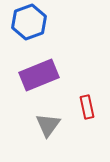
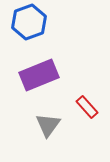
red rectangle: rotated 30 degrees counterclockwise
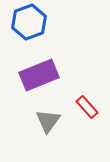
gray triangle: moved 4 px up
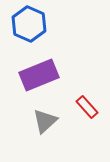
blue hexagon: moved 2 px down; rotated 16 degrees counterclockwise
gray triangle: moved 3 px left; rotated 12 degrees clockwise
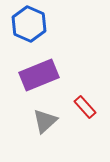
red rectangle: moved 2 px left
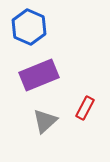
blue hexagon: moved 3 px down
red rectangle: moved 1 px down; rotated 70 degrees clockwise
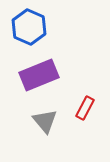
gray triangle: rotated 28 degrees counterclockwise
